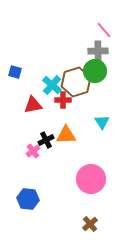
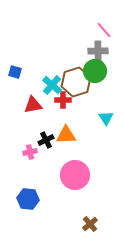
cyan triangle: moved 4 px right, 4 px up
pink cross: moved 3 px left, 1 px down; rotated 24 degrees clockwise
pink circle: moved 16 px left, 4 px up
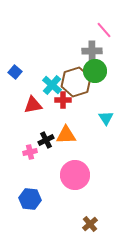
gray cross: moved 6 px left
blue square: rotated 24 degrees clockwise
blue hexagon: moved 2 px right
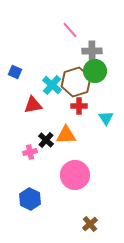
pink line: moved 34 px left
blue square: rotated 16 degrees counterclockwise
red cross: moved 16 px right, 6 px down
black cross: rotated 21 degrees counterclockwise
blue hexagon: rotated 20 degrees clockwise
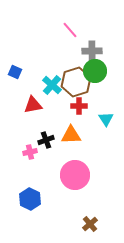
cyan triangle: moved 1 px down
orange triangle: moved 5 px right
black cross: rotated 28 degrees clockwise
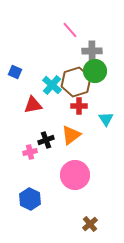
orange triangle: rotated 35 degrees counterclockwise
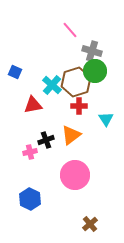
gray cross: rotated 18 degrees clockwise
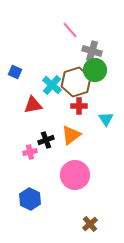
green circle: moved 1 px up
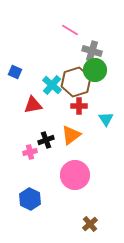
pink line: rotated 18 degrees counterclockwise
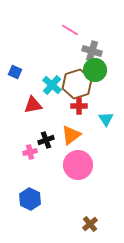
brown hexagon: moved 1 px right, 2 px down
pink circle: moved 3 px right, 10 px up
